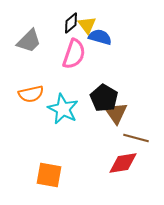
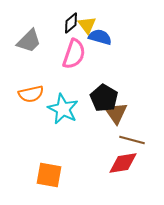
brown line: moved 4 px left, 2 px down
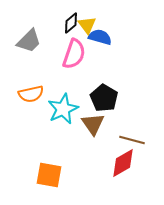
cyan star: rotated 20 degrees clockwise
brown triangle: moved 23 px left, 11 px down
red diamond: rotated 20 degrees counterclockwise
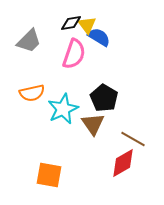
black diamond: rotated 30 degrees clockwise
blue semicircle: moved 1 px left; rotated 15 degrees clockwise
orange semicircle: moved 1 px right, 1 px up
brown line: moved 1 px right, 1 px up; rotated 15 degrees clockwise
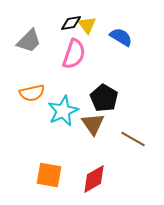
blue semicircle: moved 22 px right
cyan star: moved 2 px down
red diamond: moved 29 px left, 16 px down
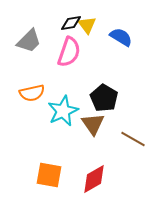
pink semicircle: moved 5 px left, 2 px up
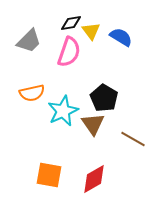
yellow triangle: moved 4 px right, 6 px down
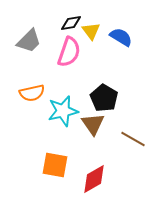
cyan star: rotated 12 degrees clockwise
orange square: moved 6 px right, 10 px up
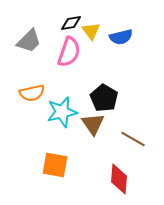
blue semicircle: rotated 135 degrees clockwise
cyan star: moved 1 px left, 1 px down
red diamond: moved 25 px right; rotated 56 degrees counterclockwise
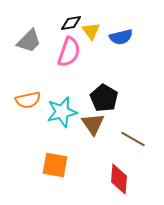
orange semicircle: moved 4 px left, 7 px down
